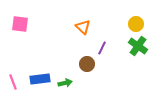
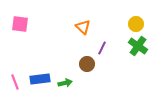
pink line: moved 2 px right
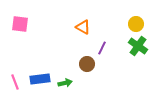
orange triangle: rotated 14 degrees counterclockwise
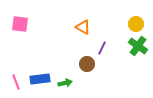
pink line: moved 1 px right
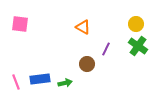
purple line: moved 4 px right, 1 px down
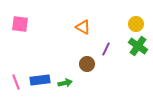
blue rectangle: moved 1 px down
